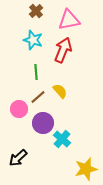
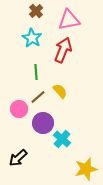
cyan star: moved 1 px left, 2 px up; rotated 12 degrees clockwise
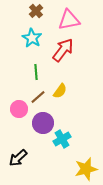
red arrow: rotated 15 degrees clockwise
yellow semicircle: rotated 77 degrees clockwise
cyan cross: rotated 18 degrees clockwise
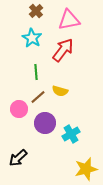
yellow semicircle: rotated 70 degrees clockwise
purple circle: moved 2 px right
cyan cross: moved 9 px right, 5 px up
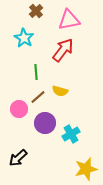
cyan star: moved 8 px left
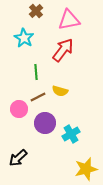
brown line: rotated 14 degrees clockwise
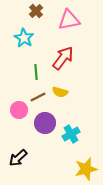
red arrow: moved 8 px down
yellow semicircle: moved 1 px down
pink circle: moved 1 px down
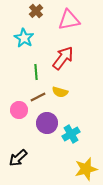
purple circle: moved 2 px right
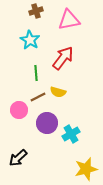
brown cross: rotated 24 degrees clockwise
cyan star: moved 6 px right, 2 px down
green line: moved 1 px down
yellow semicircle: moved 2 px left
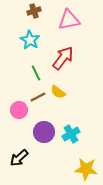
brown cross: moved 2 px left
green line: rotated 21 degrees counterclockwise
yellow semicircle: rotated 21 degrees clockwise
purple circle: moved 3 px left, 9 px down
black arrow: moved 1 px right
yellow star: rotated 20 degrees clockwise
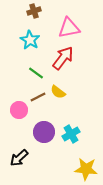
pink triangle: moved 8 px down
green line: rotated 28 degrees counterclockwise
